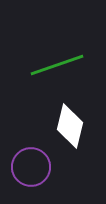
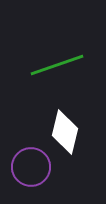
white diamond: moved 5 px left, 6 px down
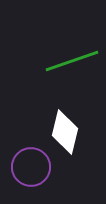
green line: moved 15 px right, 4 px up
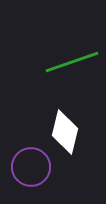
green line: moved 1 px down
